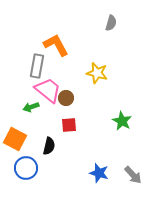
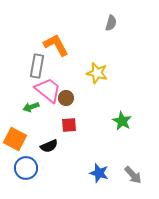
black semicircle: rotated 54 degrees clockwise
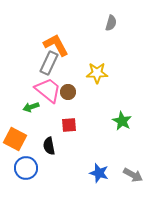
gray rectangle: moved 12 px right, 3 px up; rotated 15 degrees clockwise
yellow star: rotated 15 degrees counterclockwise
brown circle: moved 2 px right, 6 px up
black semicircle: rotated 102 degrees clockwise
gray arrow: rotated 18 degrees counterclockwise
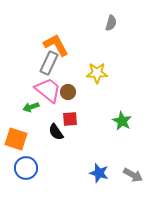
red square: moved 1 px right, 6 px up
orange square: moved 1 px right; rotated 10 degrees counterclockwise
black semicircle: moved 7 px right, 14 px up; rotated 24 degrees counterclockwise
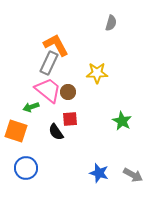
orange square: moved 8 px up
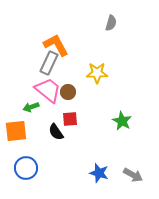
orange square: rotated 25 degrees counterclockwise
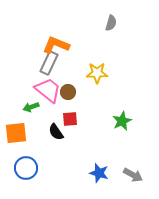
orange L-shape: rotated 40 degrees counterclockwise
green star: rotated 18 degrees clockwise
orange square: moved 2 px down
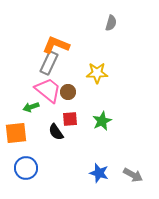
green star: moved 20 px left
